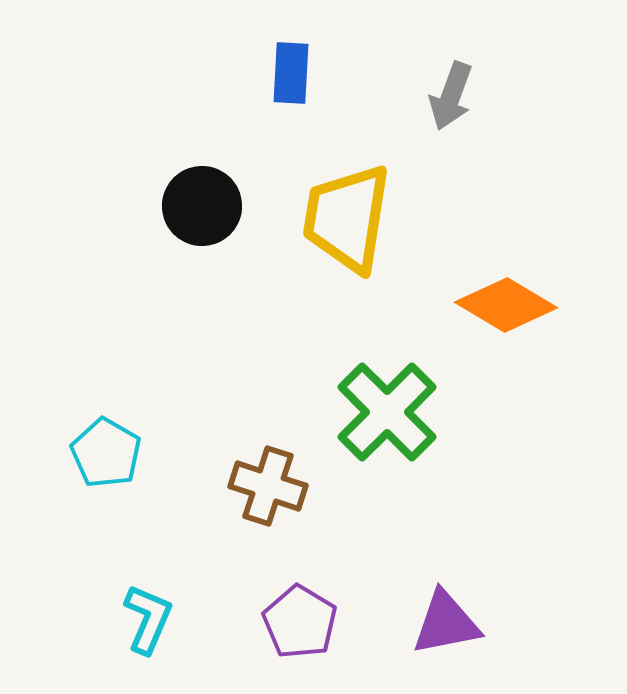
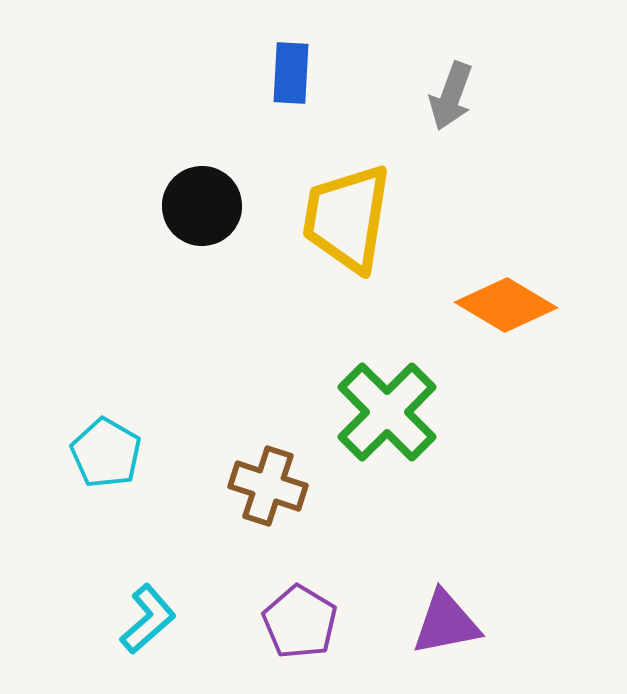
cyan L-shape: rotated 26 degrees clockwise
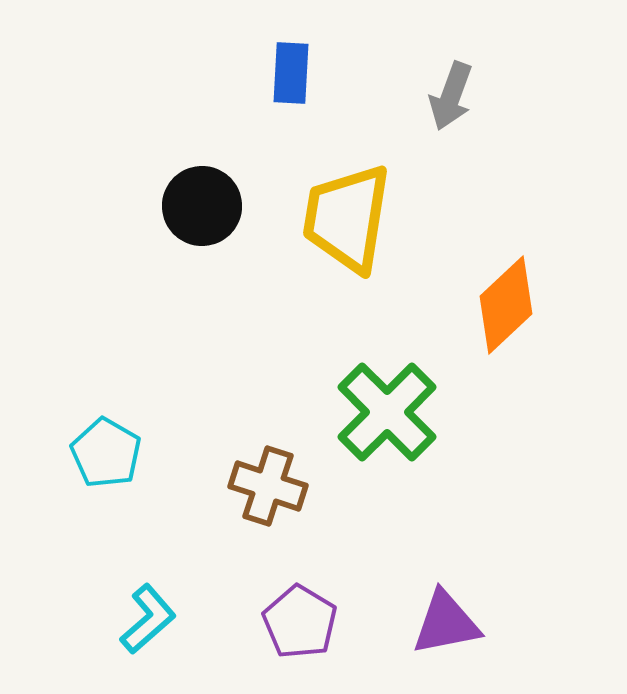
orange diamond: rotated 74 degrees counterclockwise
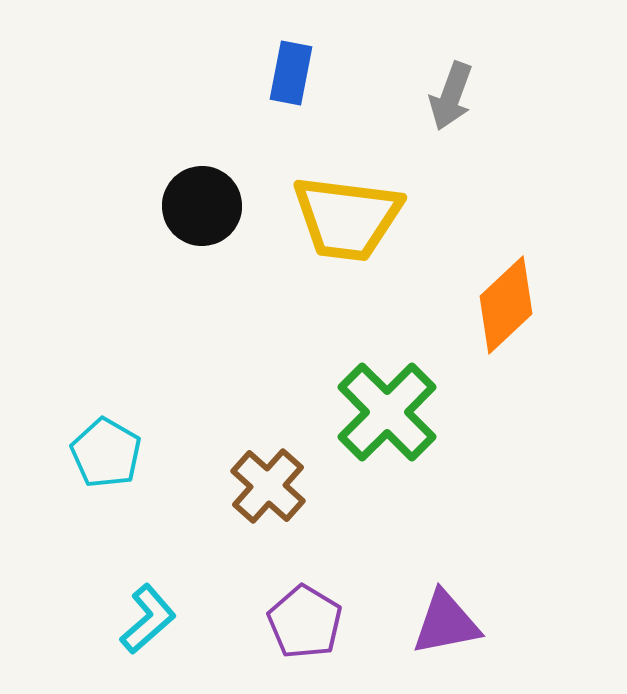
blue rectangle: rotated 8 degrees clockwise
yellow trapezoid: rotated 92 degrees counterclockwise
brown cross: rotated 24 degrees clockwise
purple pentagon: moved 5 px right
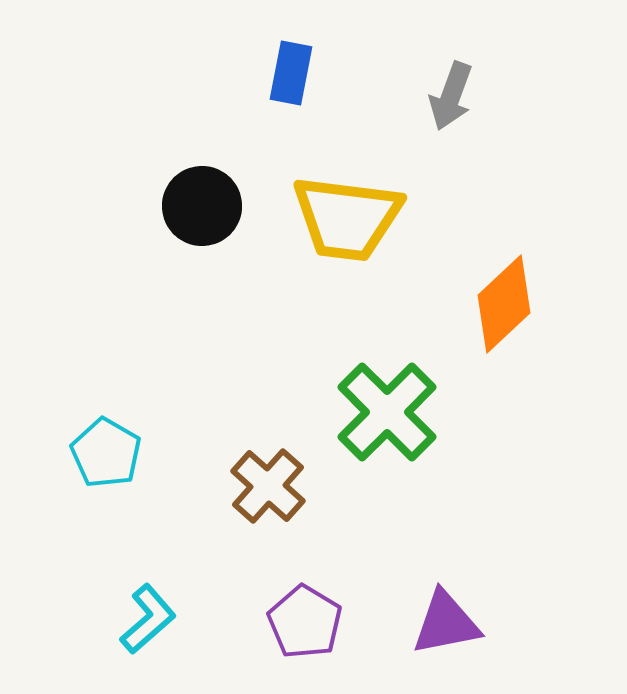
orange diamond: moved 2 px left, 1 px up
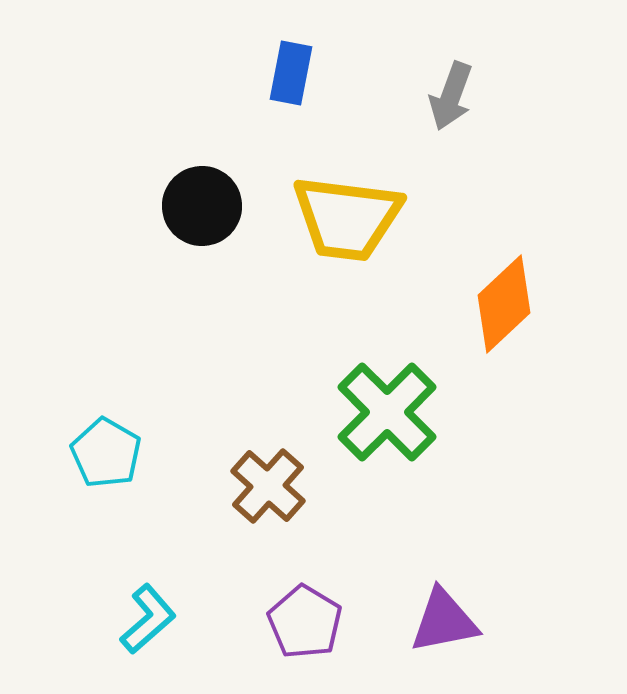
purple triangle: moved 2 px left, 2 px up
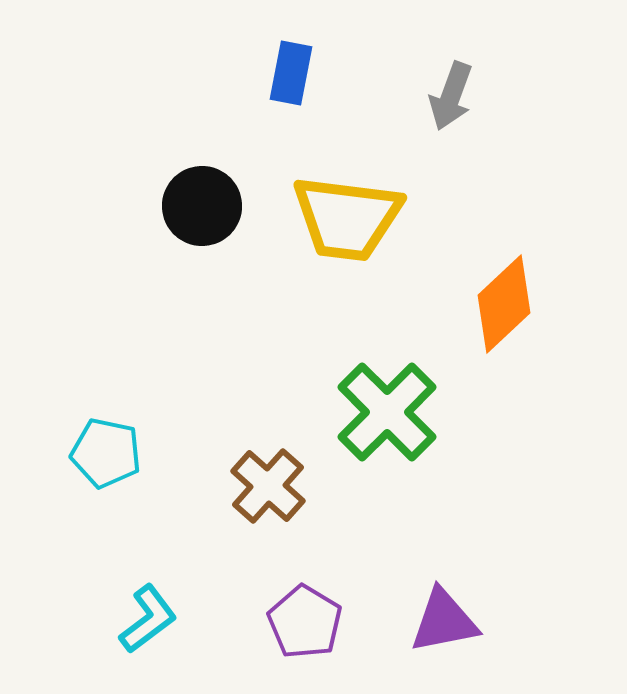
cyan pentagon: rotated 18 degrees counterclockwise
cyan L-shape: rotated 4 degrees clockwise
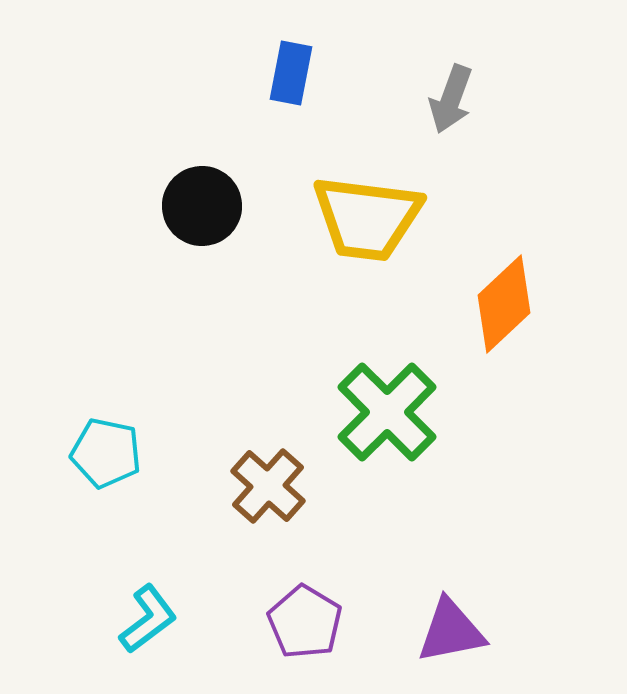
gray arrow: moved 3 px down
yellow trapezoid: moved 20 px right
purple triangle: moved 7 px right, 10 px down
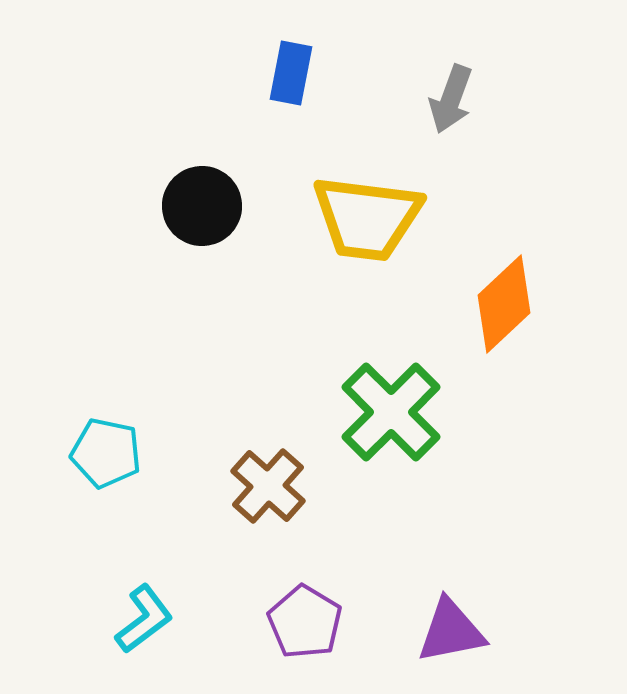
green cross: moved 4 px right
cyan L-shape: moved 4 px left
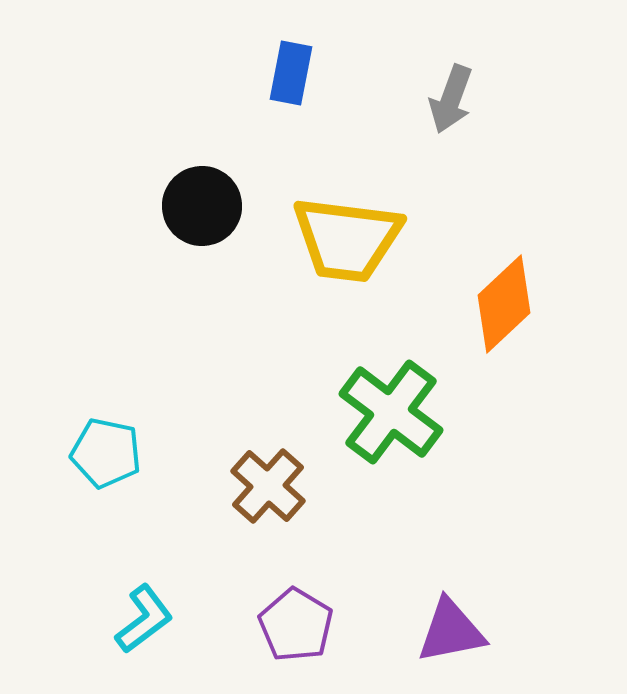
yellow trapezoid: moved 20 px left, 21 px down
green cross: rotated 8 degrees counterclockwise
purple pentagon: moved 9 px left, 3 px down
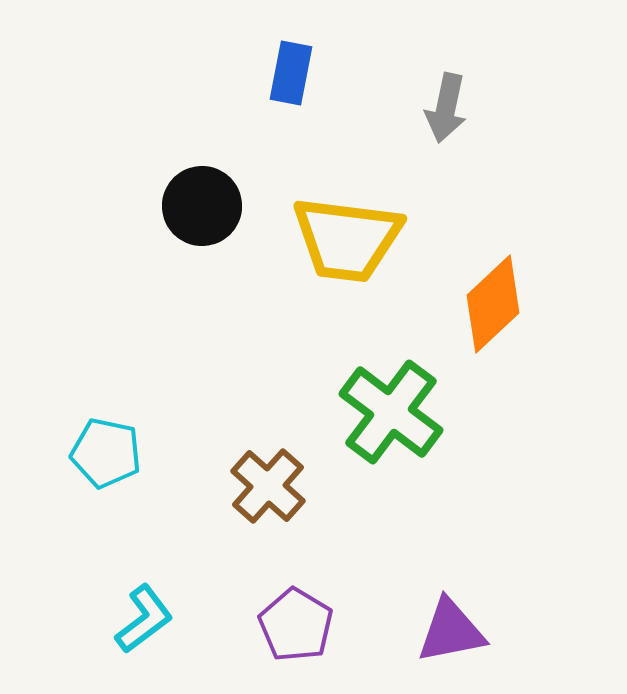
gray arrow: moved 5 px left, 9 px down; rotated 8 degrees counterclockwise
orange diamond: moved 11 px left
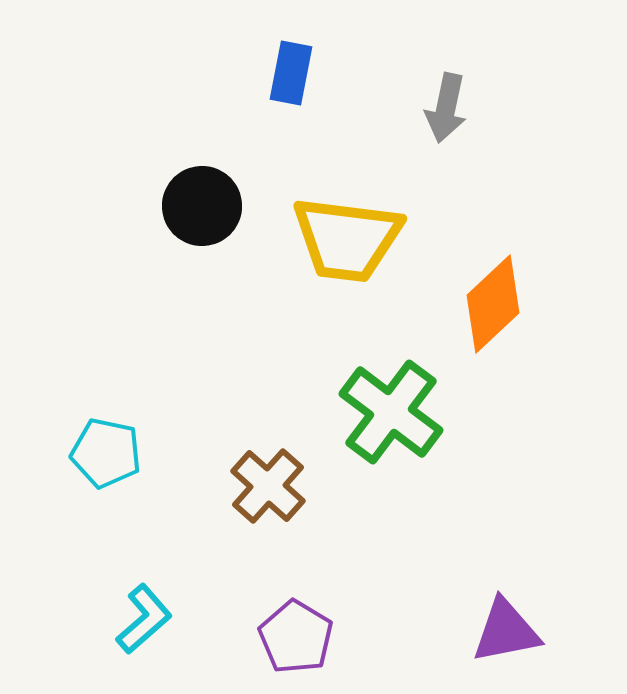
cyan L-shape: rotated 4 degrees counterclockwise
purple pentagon: moved 12 px down
purple triangle: moved 55 px right
